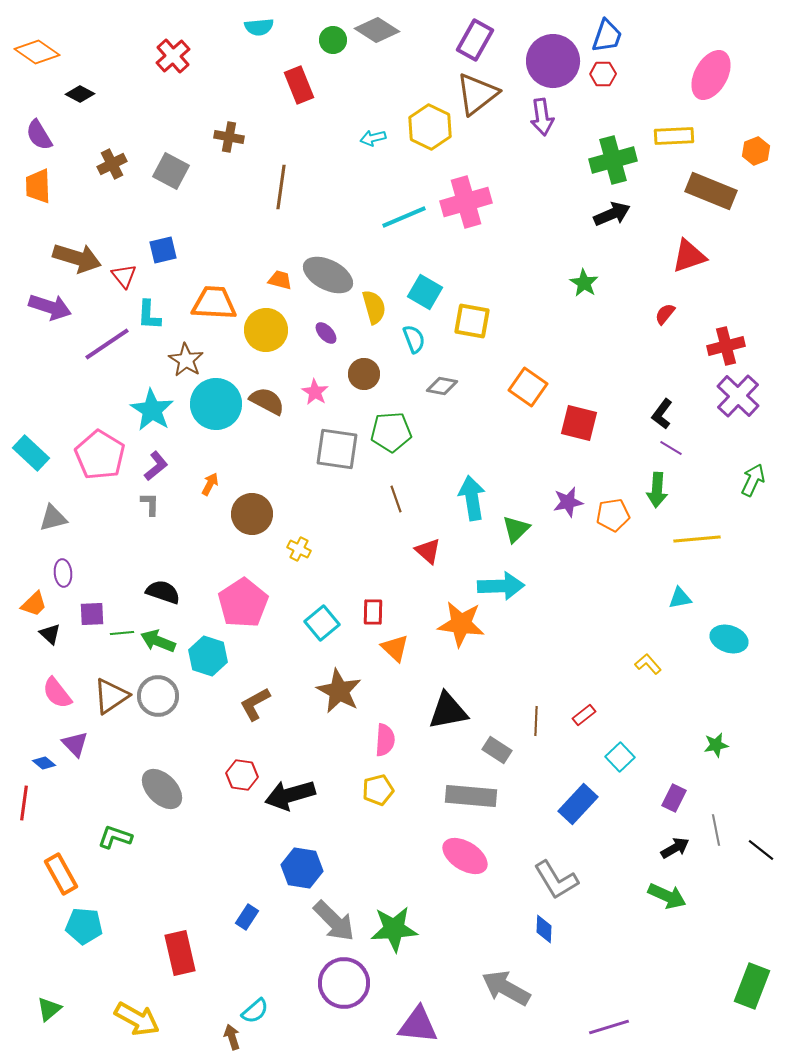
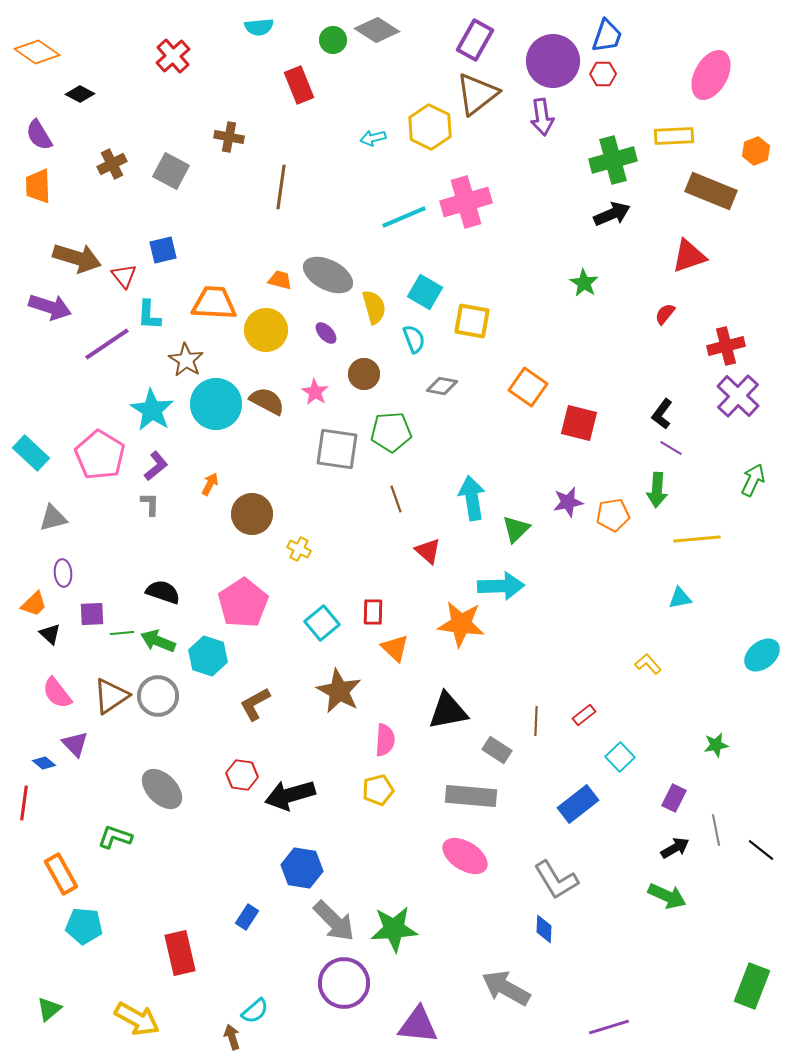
cyan ellipse at (729, 639): moved 33 px right, 16 px down; rotated 57 degrees counterclockwise
blue rectangle at (578, 804): rotated 9 degrees clockwise
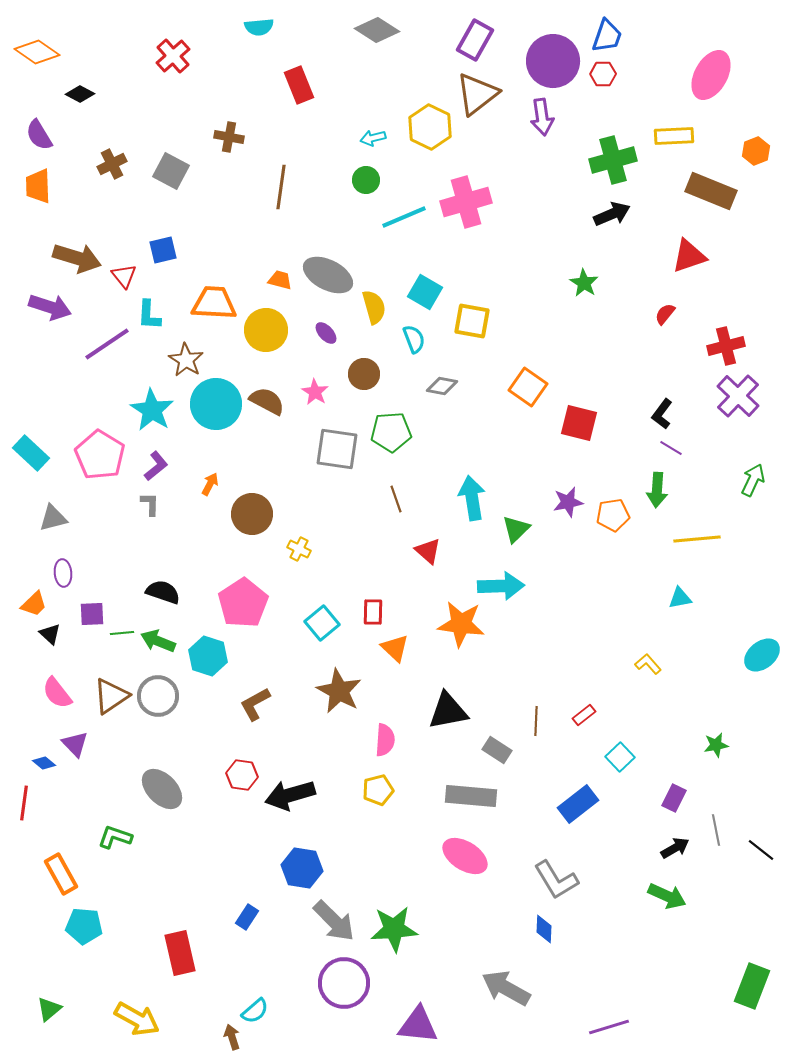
green circle at (333, 40): moved 33 px right, 140 px down
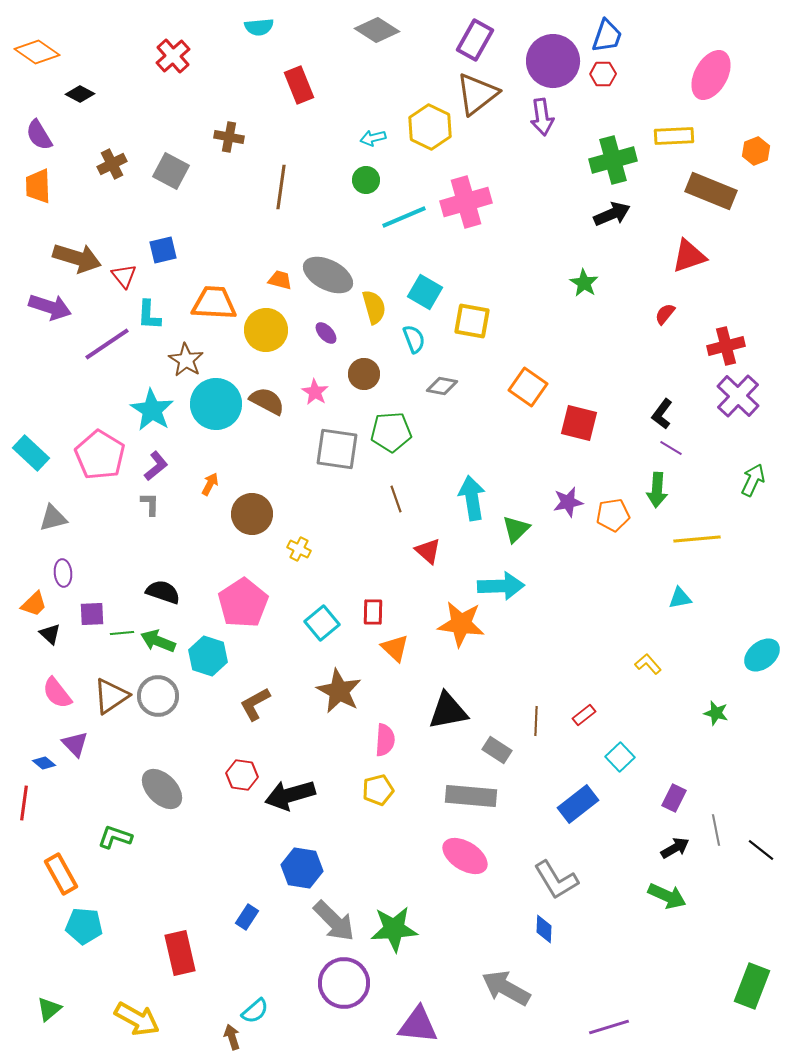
green star at (716, 745): moved 32 px up; rotated 25 degrees clockwise
